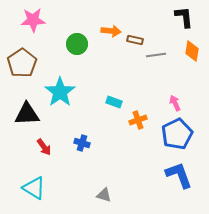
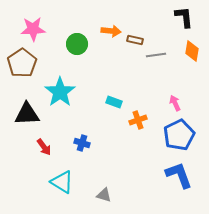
pink star: moved 9 px down
blue pentagon: moved 2 px right, 1 px down
cyan triangle: moved 28 px right, 6 px up
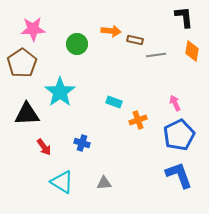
gray triangle: moved 12 px up; rotated 21 degrees counterclockwise
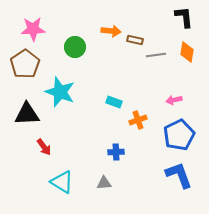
green circle: moved 2 px left, 3 px down
orange diamond: moved 5 px left, 1 px down
brown pentagon: moved 3 px right, 1 px down
cyan star: rotated 16 degrees counterclockwise
pink arrow: moved 1 px left, 3 px up; rotated 77 degrees counterclockwise
blue cross: moved 34 px right, 9 px down; rotated 21 degrees counterclockwise
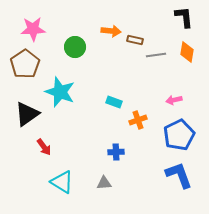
black triangle: rotated 32 degrees counterclockwise
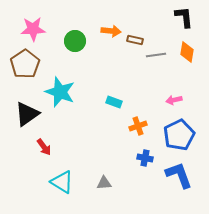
green circle: moved 6 px up
orange cross: moved 6 px down
blue cross: moved 29 px right, 6 px down; rotated 14 degrees clockwise
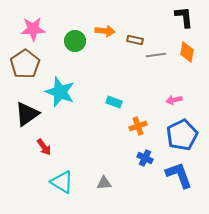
orange arrow: moved 6 px left
blue pentagon: moved 3 px right
blue cross: rotated 14 degrees clockwise
